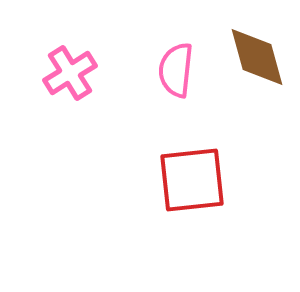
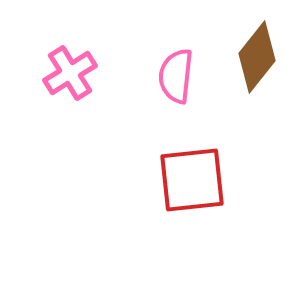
brown diamond: rotated 54 degrees clockwise
pink semicircle: moved 6 px down
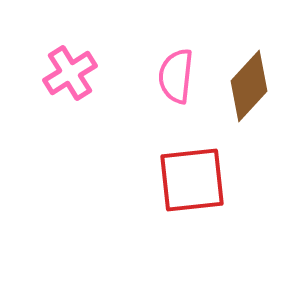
brown diamond: moved 8 px left, 29 px down; rotated 4 degrees clockwise
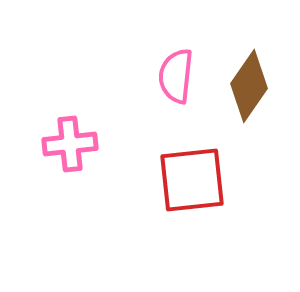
pink cross: moved 71 px down; rotated 26 degrees clockwise
brown diamond: rotated 8 degrees counterclockwise
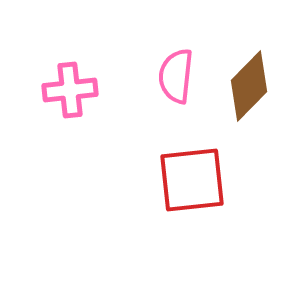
brown diamond: rotated 10 degrees clockwise
pink cross: moved 54 px up
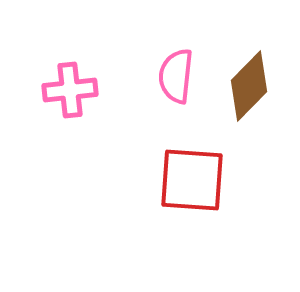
red square: rotated 10 degrees clockwise
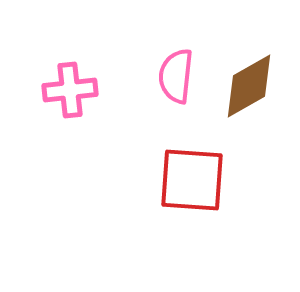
brown diamond: rotated 16 degrees clockwise
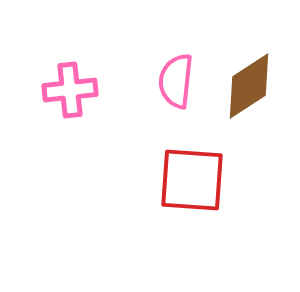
pink semicircle: moved 5 px down
brown diamond: rotated 4 degrees counterclockwise
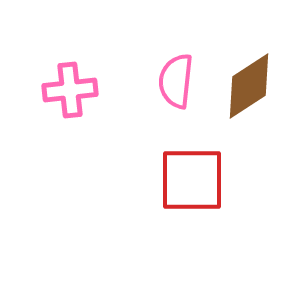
red square: rotated 4 degrees counterclockwise
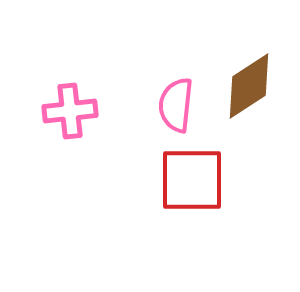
pink semicircle: moved 24 px down
pink cross: moved 21 px down
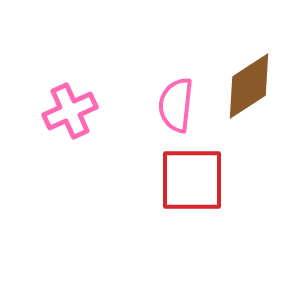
pink cross: rotated 18 degrees counterclockwise
